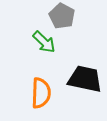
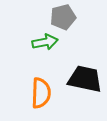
gray pentagon: moved 1 px right, 1 px down; rotated 30 degrees clockwise
green arrow: moved 1 px right; rotated 55 degrees counterclockwise
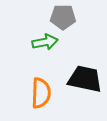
gray pentagon: rotated 15 degrees clockwise
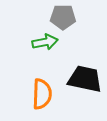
orange semicircle: moved 1 px right, 1 px down
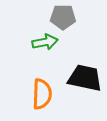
black trapezoid: moved 1 px up
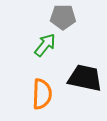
green arrow: moved 3 px down; rotated 40 degrees counterclockwise
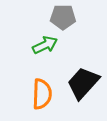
green arrow: rotated 25 degrees clockwise
black trapezoid: moved 2 px left, 5 px down; rotated 60 degrees counterclockwise
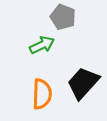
gray pentagon: rotated 20 degrees clockwise
green arrow: moved 3 px left
